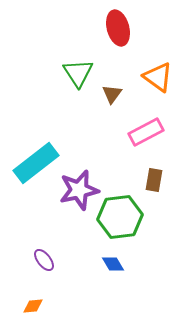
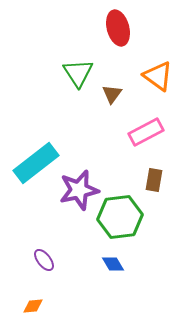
orange triangle: moved 1 px up
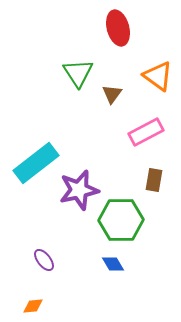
green hexagon: moved 1 px right, 3 px down; rotated 6 degrees clockwise
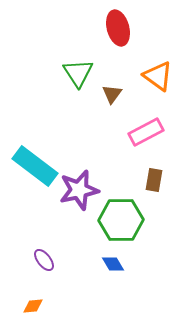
cyan rectangle: moved 1 px left, 3 px down; rotated 75 degrees clockwise
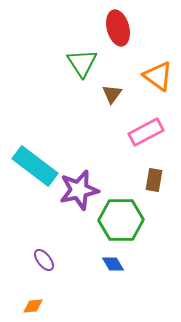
green triangle: moved 4 px right, 10 px up
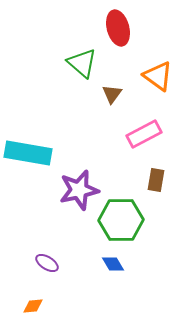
green triangle: rotated 16 degrees counterclockwise
pink rectangle: moved 2 px left, 2 px down
cyan rectangle: moved 7 px left, 13 px up; rotated 27 degrees counterclockwise
brown rectangle: moved 2 px right
purple ellipse: moved 3 px right, 3 px down; rotated 20 degrees counterclockwise
